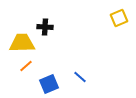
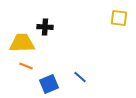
yellow square: rotated 30 degrees clockwise
orange line: rotated 64 degrees clockwise
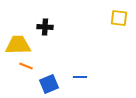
yellow trapezoid: moved 4 px left, 2 px down
blue line: rotated 40 degrees counterclockwise
